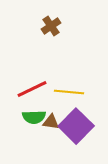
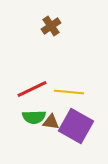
purple square: rotated 16 degrees counterclockwise
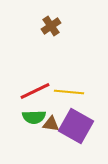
red line: moved 3 px right, 2 px down
brown triangle: moved 2 px down
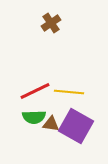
brown cross: moved 3 px up
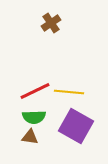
brown triangle: moved 21 px left, 13 px down
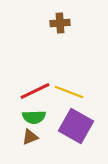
brown cross: moved 9 px right; rotated 30 degrees clockwise
yellow line: rotated 16 degrees clockwise
brown triangle: rotated 30 degrees counterclockwise
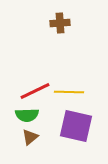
yellow line: rotated 20 degrees counterclockwise
green semicircle: moved 7 px left, 2 px up
purple square: rotated 16 degrees counterclockwise
brown triangle: rotated 18 degrees counterclockwise
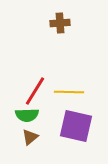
red line: rotated 32 degrees counterclockwise
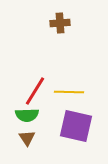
brown triangle: moved 3 px left, 1 px down; rotated 24 degrees counterclockwise
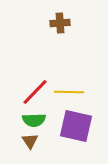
red line: moved 1 px down; rotated 12 degrees clockwise
green semicircle: moved 7 px right, 5 px down
brown triangle: moved 3 px right, 3 px down
